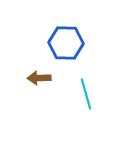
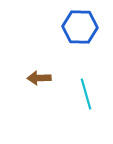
blue hexagon: moved 14 px right, 16 px up
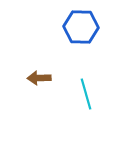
blue hexagon: moved 1 px right
